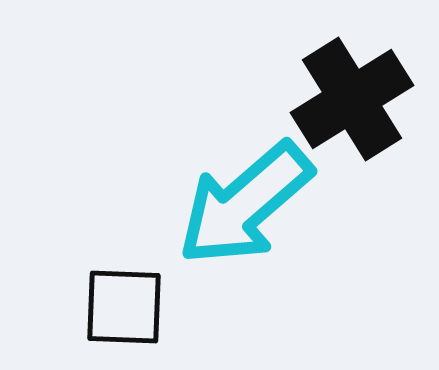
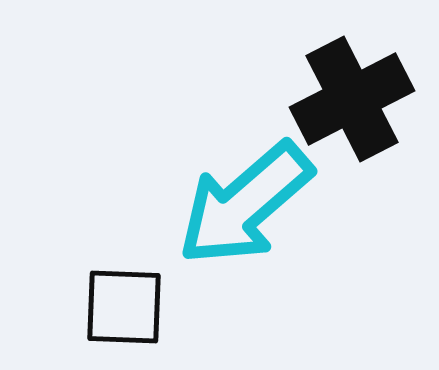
black cross: rotated 5 degrees clockwise
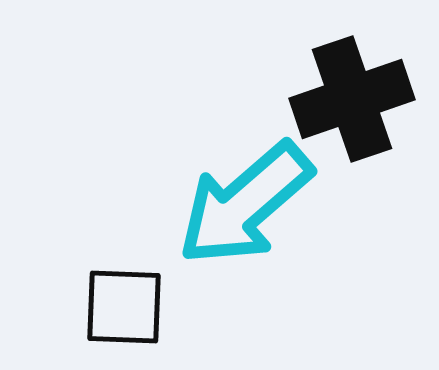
black cross: rotated 8 degrees clockwise
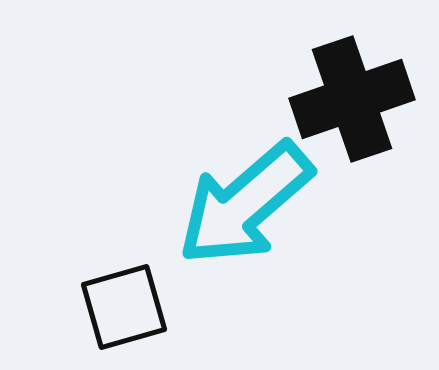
black square: rotated 18 degrees counterclockwise
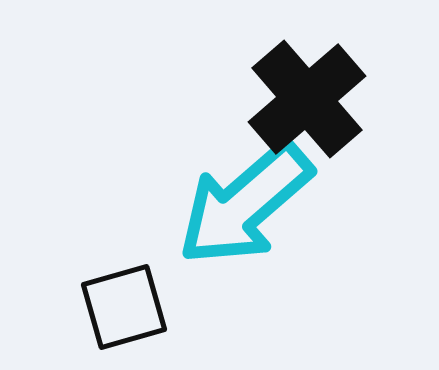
black cross: moved 45 px left; rotated 22 degrees counterclockwise
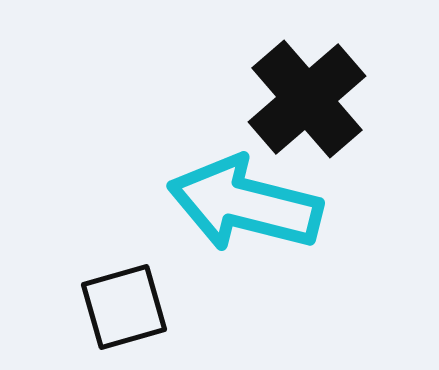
cyan arrow: rotated 55 degrees clockwise
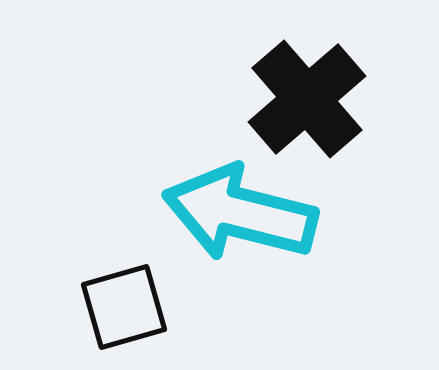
cyan arrow: moved 5 px left, 9 px down
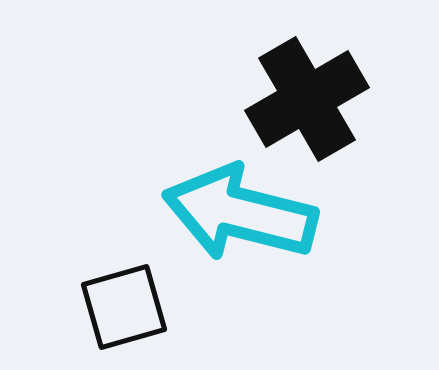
black cross: rotated 11 degrees clockwise
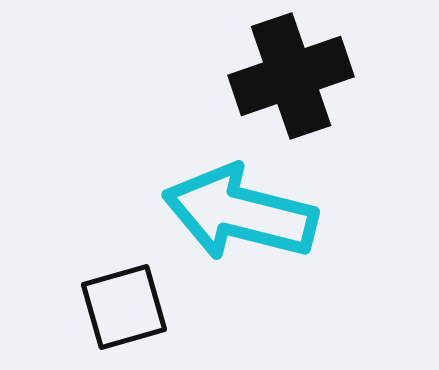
black cross: moved 16 px left, 23 px up; rotated 11 degrees clockwise
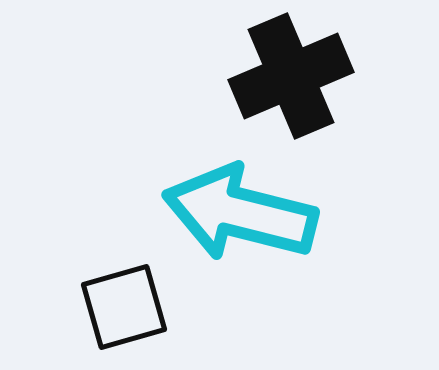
black cross: rotated 4 degrees counterclockwise
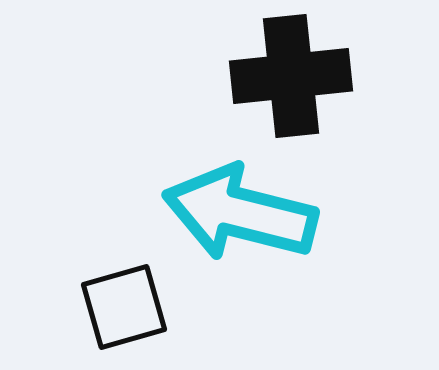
black cross: rotated 17 degrees clockwise
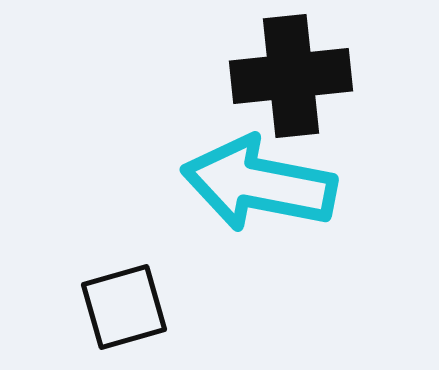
cyan arrow: moved 19 px right, 29 px up; rotated 3 degrees counterclockwise
